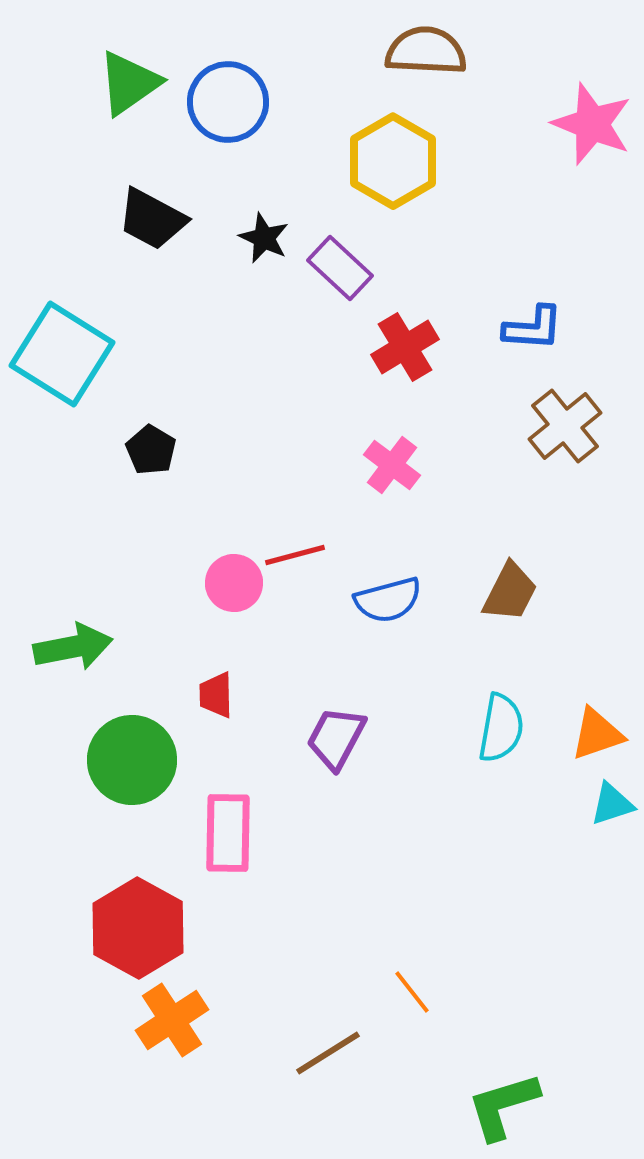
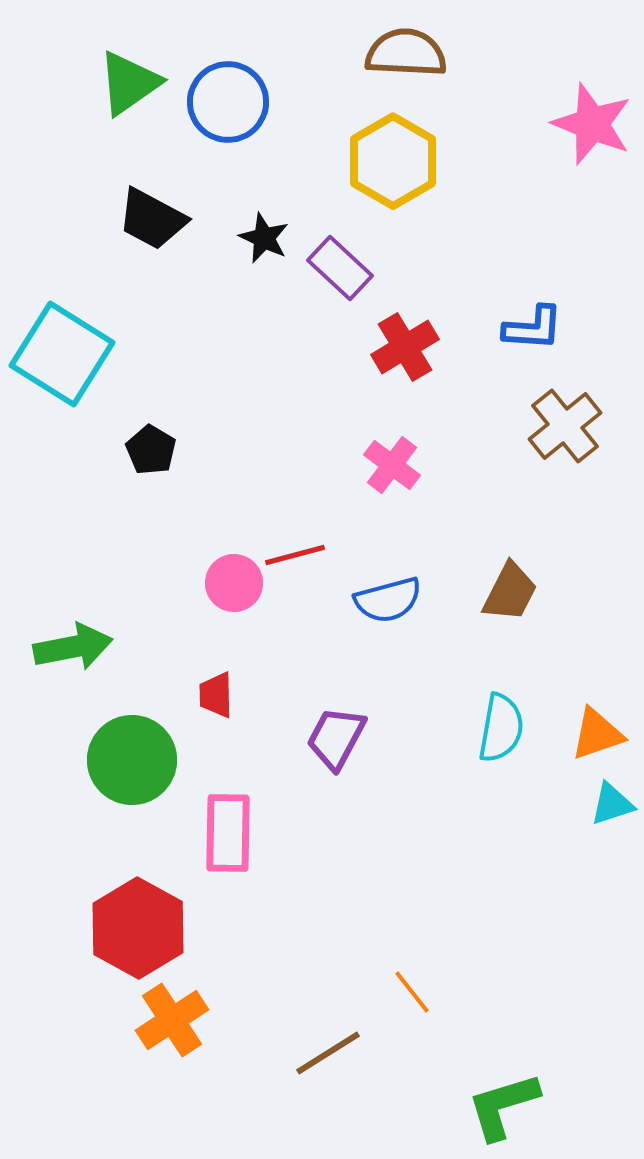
brown semicircle: moved 20 px left, 2 px down
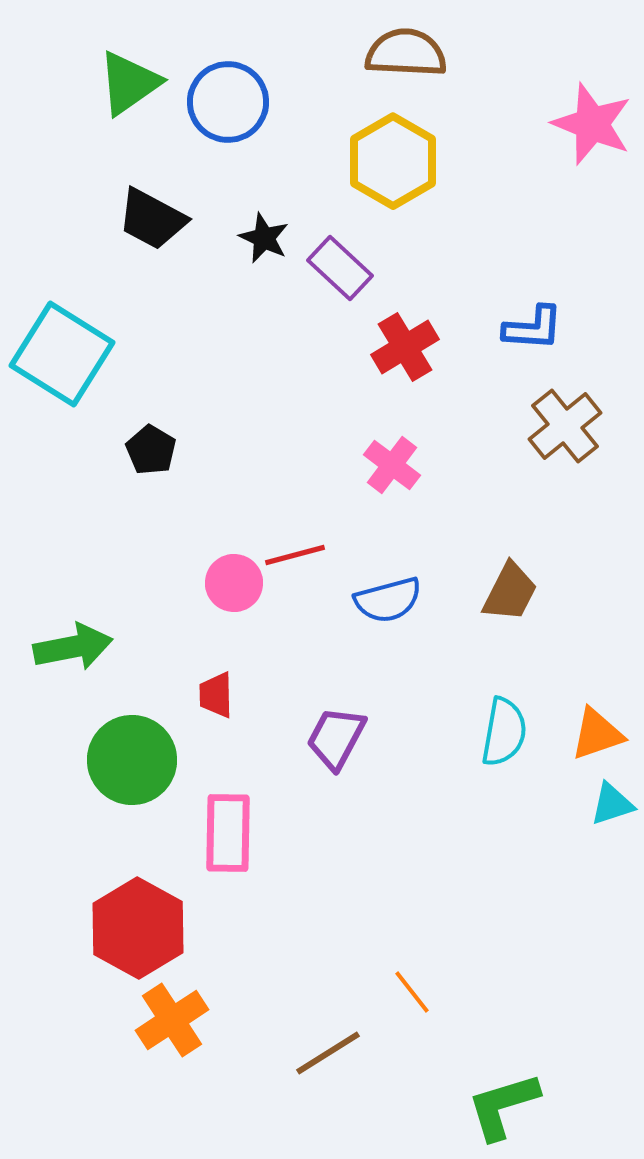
cyan semicircle: moved 3 px right, 4 px down
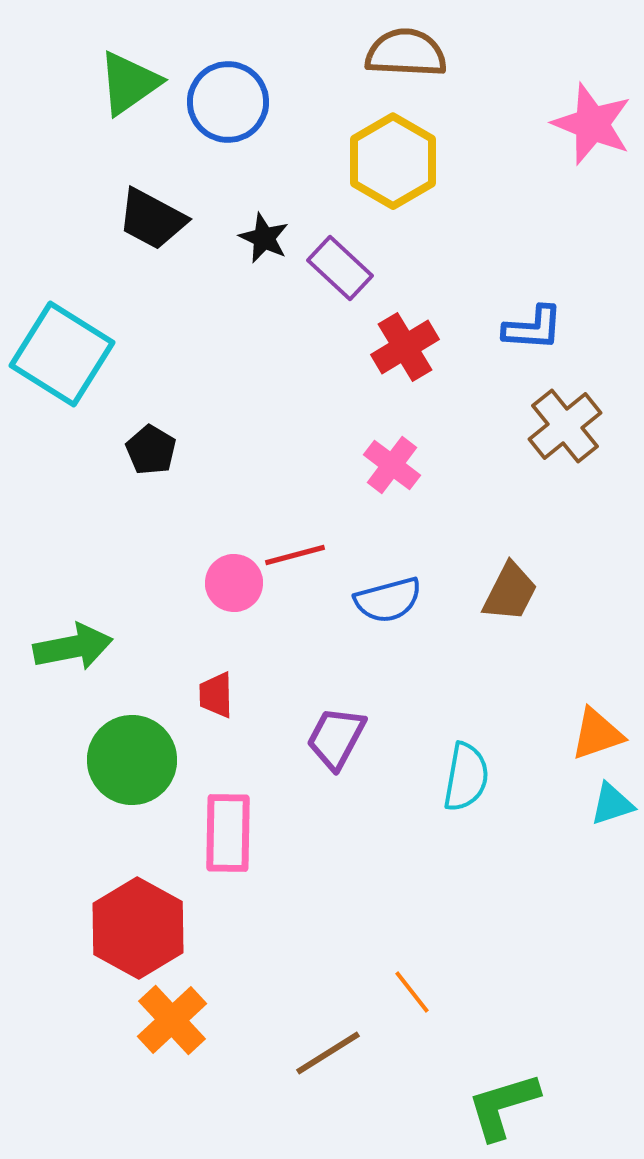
cyan semicircle: moved 38 px left, 45 px down
orange cross: rotated 10 degrees counterclockwise
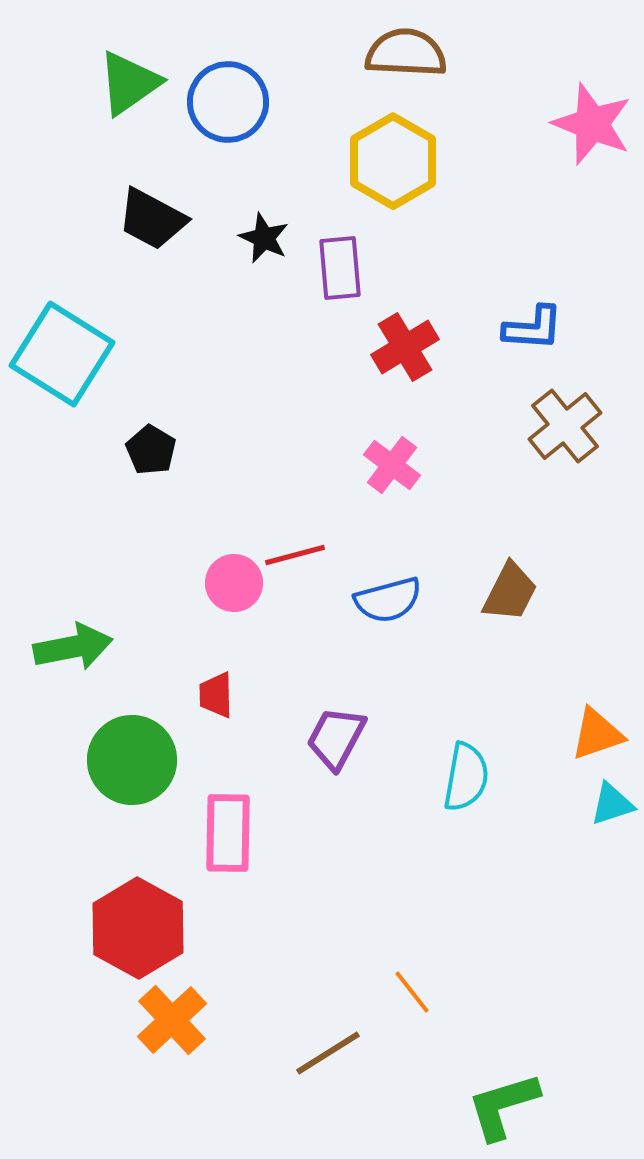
purple rectangle: rotated 42 degrees clockwise
